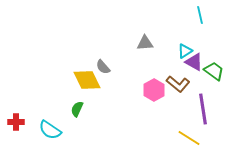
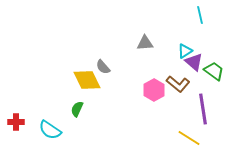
purple triangle: rotated 12 degrees clockwise
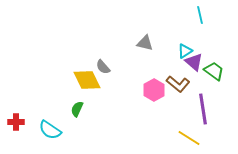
gray triangle: rotated 18 degrees clockwise
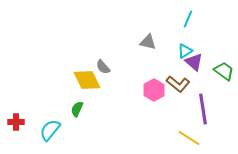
cyan line: moved 12 px left, 4 px down; rotated 36 degrees clockwise
gray triangle: moved 3 px right, 1 px up
green trapezoid: moved 10 px right
cyan semicircle: rotated 95 degrees clockwise
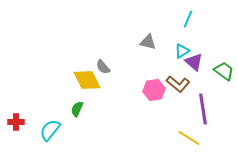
cyan triangle: moved 3 px left
pink hexagon: rotated 20 degrees clockwise
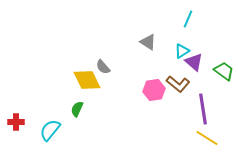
gray triangle: rotated 18 degrees clockwise
yellow line: moved 18 px right
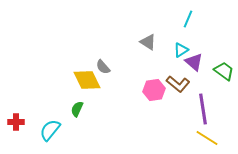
cyan triangle: moved 1 px left, 1 px up
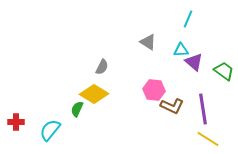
cyan triangle: rotated 28 degrees clockwise
gray semicircle: moved 1 px left; rotated 112 degrees counterclockwise
yellow diamond: moved 7 px right, 14 px down; rotated 32 degrees counterclockwise
brown L-shape: moved 6 px left, 22 px down; rotated 15 degrees counterclockwise
pink hexagon: rotated 15 degrees clockwise
yellow line: moved 1 px right, 1 px down
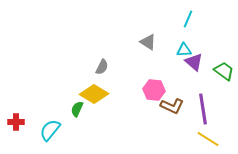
cyan triangle: moved 3 px right
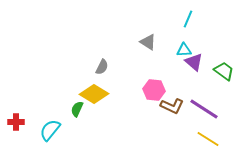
purple line: moved 1 px right; rotated 48 degrees counterclockwise
